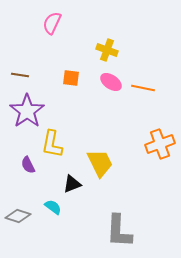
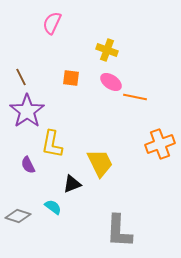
brown line: moved 1 px right, 2 px down; rotated 54 degrees clockwise
orange line: moved 8 px left, 9 px down
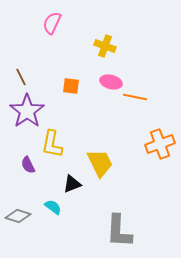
yellow cross: moved 2 px left, 4 px up
orange square: moved 8 px down
pink ellipse: rotated 20 degrees counterclockwise
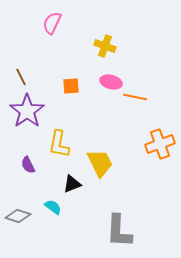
orange square: rotated 12 degrees counterclockwise
yellow L-shape: moved 7 px right
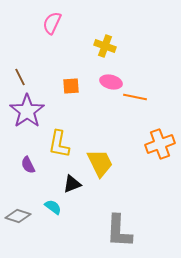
brown line: moved 1 px left
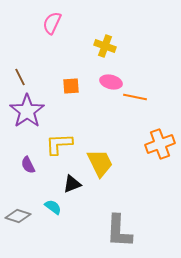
yellow L-shape: rotated 76 degrees clockwise
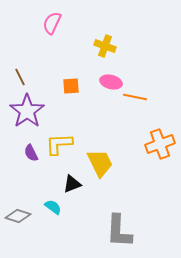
purple semicircle: moved 3 px right, 12 px up
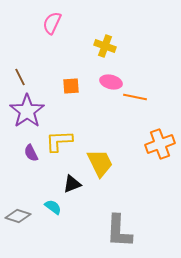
yellow L-shape: moved 3 px up
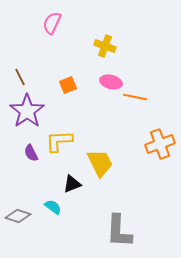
orange square: moved 3 px left, 1 px up; rotated 18 degrees counterclockwise
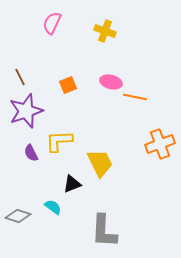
yellow cross: moved 15 px up
purple star: moved 1 px left; rotated 16 degrees clockwise
gray L-shape: moved 15 px left
